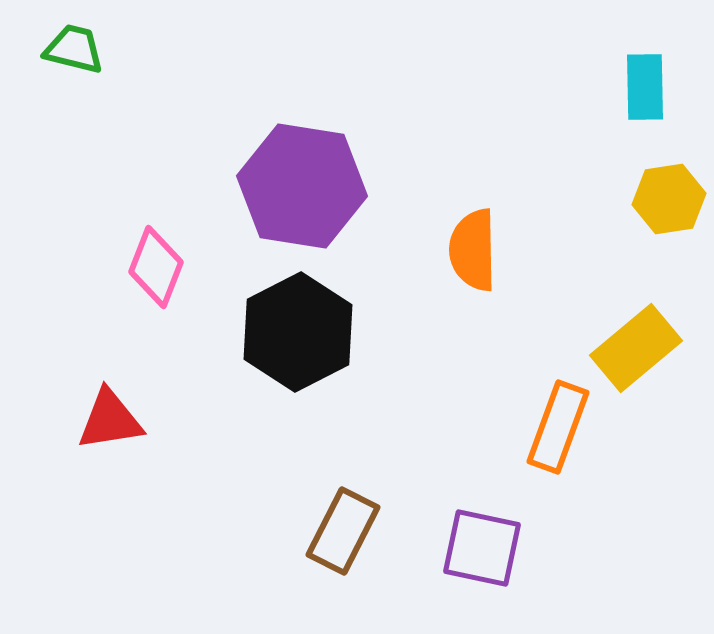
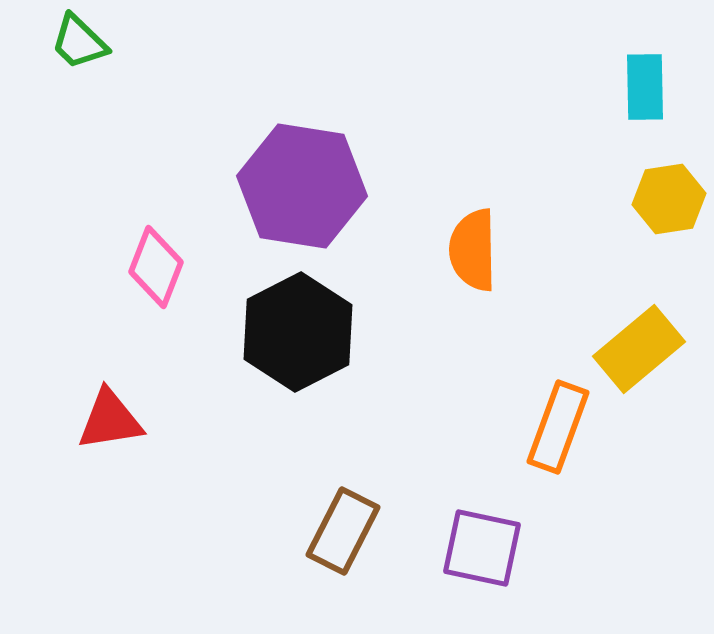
green trapezoid: moved 5 px right, 7 px up; rotated 150 degrees counterclockwise
yellow rectangle: moved 3 px right, 1 px down
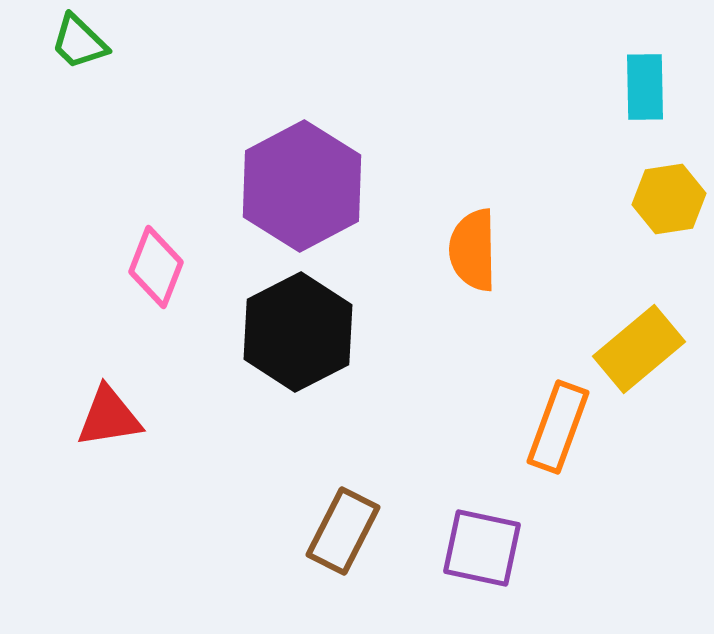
purple hexagon: rotated 23 degrees clockwise
red triangle: moved 1 px left, 3 px up
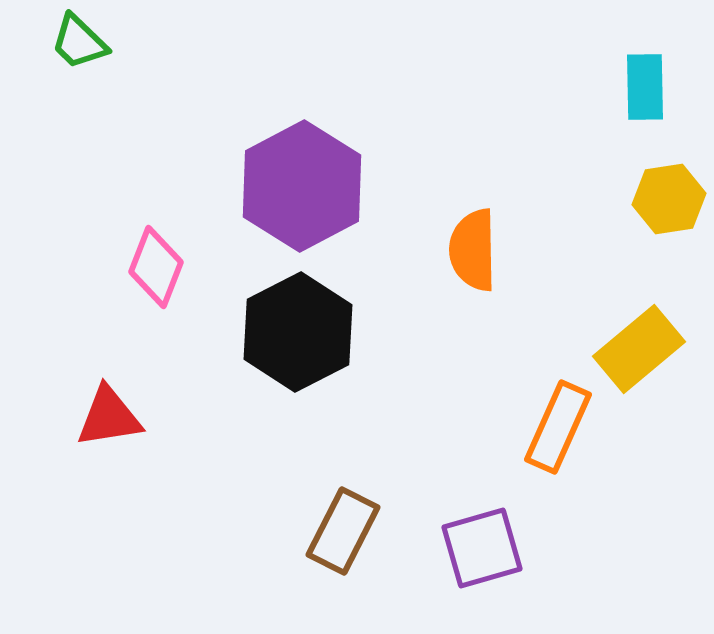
orange rectangle: rotated 4 degrees clockwise
purple square: rotated 28 degrees counterclockwise
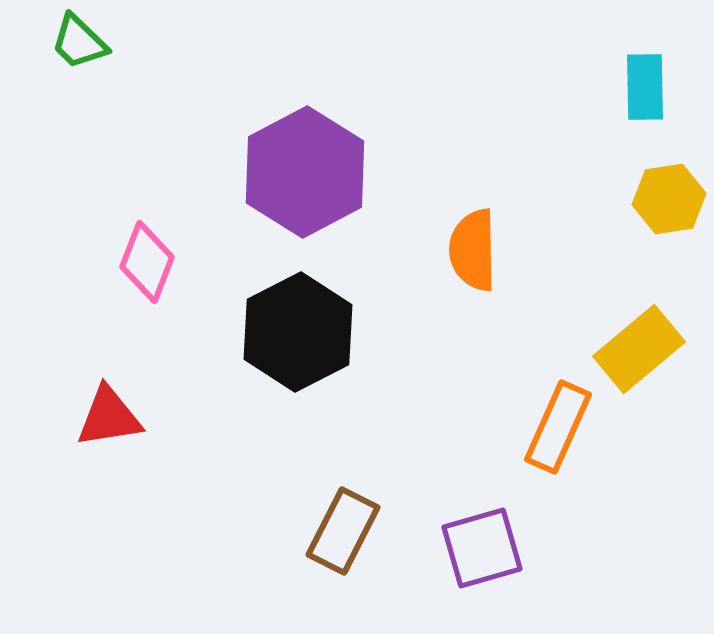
purple hexagon: moved 3 px right, 14 px up
pink diamond: moved 9 px left, 5 px up
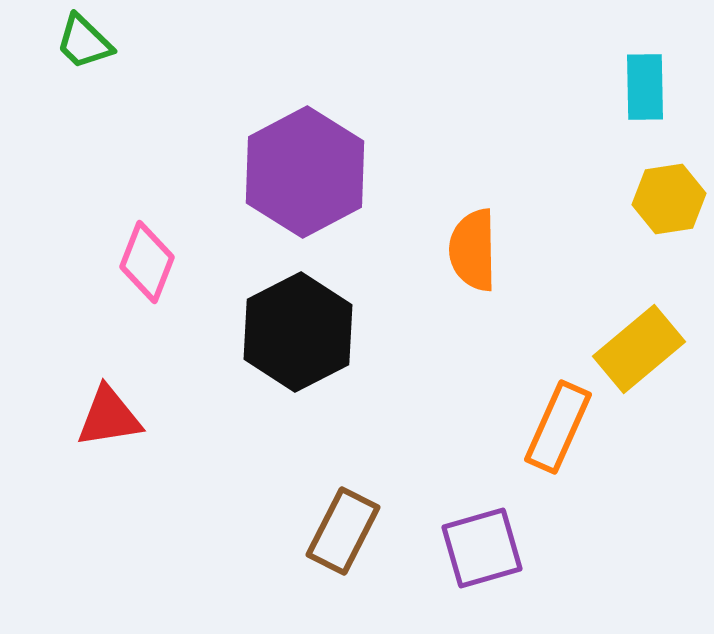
green trapezoid: moved 5 px right
